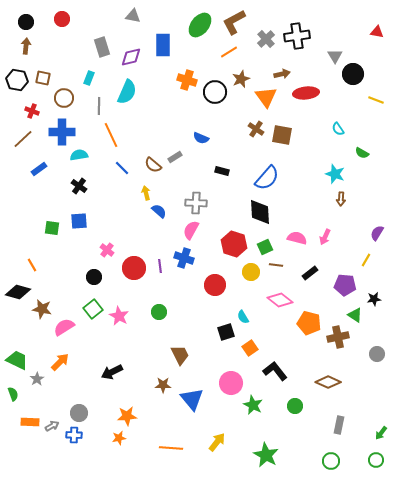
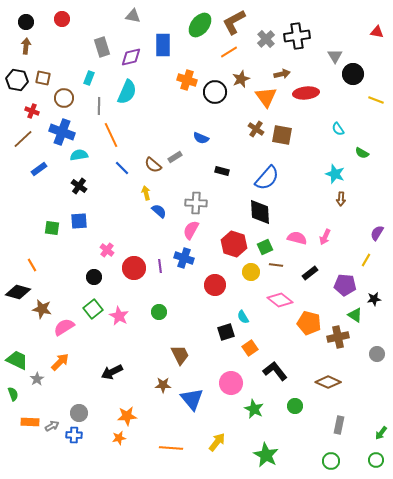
blue cross at (62, 132): rotated 20 degrees clockwise
green star at (253, 405): moved 1 px right, 4 px down
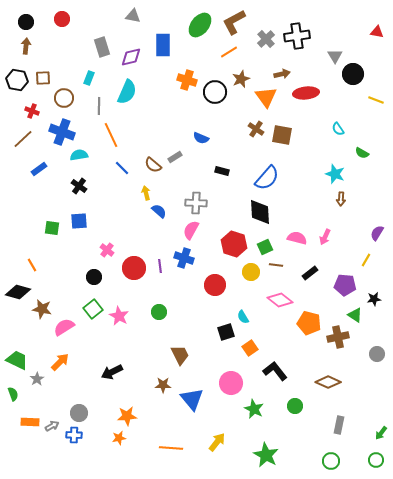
brown square at (43, 78): rotated 14 degrees counterclockwise
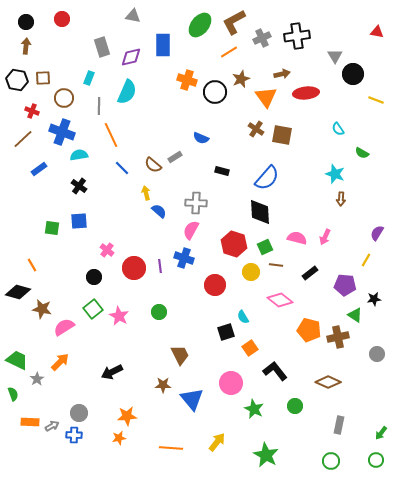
gray cross at (266, 39): moved 4 px left, 1 px up; rotated 18 degrees clockwise
orange pentagon at (309, 323): moved 7 px down
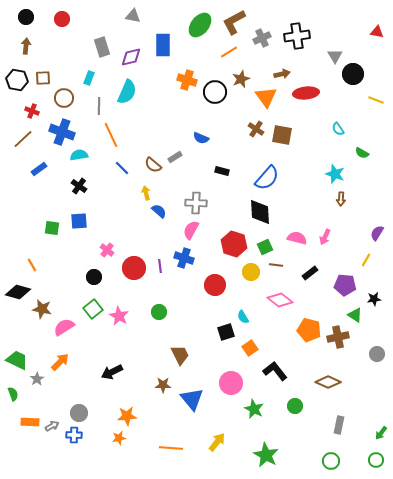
black circle at (26, 22): moved 5 px up
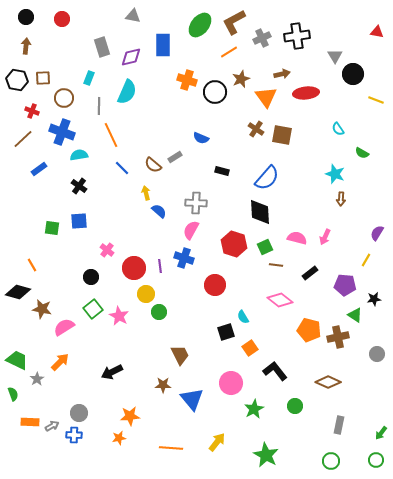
yellow circle at (251, 272): moved 105 px left, 22 px down
black circle at (94, 277): moved 3 px left
green star at (254, 409): rotated 18 degrees clockwise
orange star at (127, 416): moved 3 px right
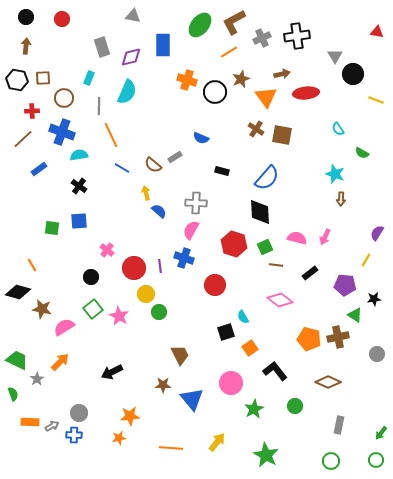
red cross at (32, 111): rotated 24 degrees counterclockwise
blue line at (122, 168): rotated 14 degrees counterclockwise
orange pentagon at (309, 330): moved 9 px down
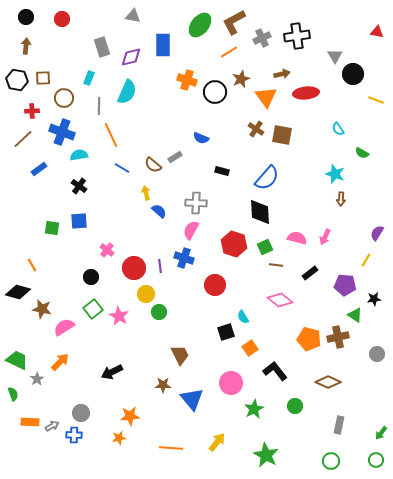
gray circle at (79, 413): moved 2 px right
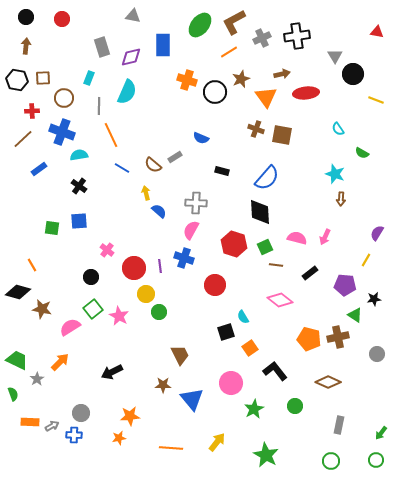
brown cross at (256, 129): rotated 14 degrees counterclockwise
pink semicircle at (64, 327): moved 6 px right
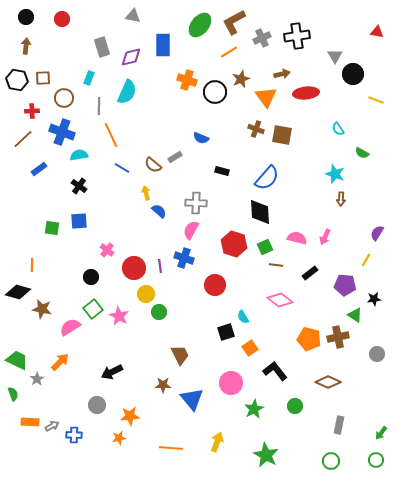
orange line at (32, 265): rotated 32 degrees clockwise
gray circle at (81, 413): moved 16 px right, 8 px up
yellow arrow at (217, 442): rotated 18 degrees counterclockwise
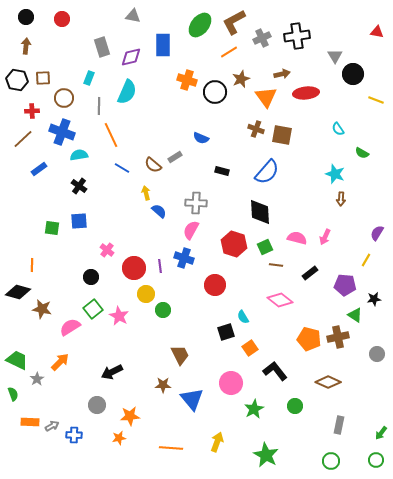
blue semicircle at (267, 178): moved 6 px up
green circle at (159, 312): moved 4 px right, 2 px up
